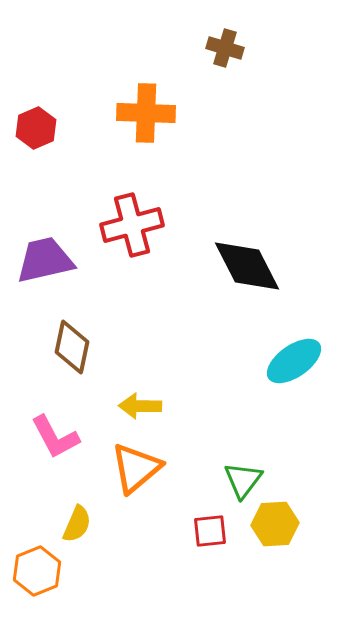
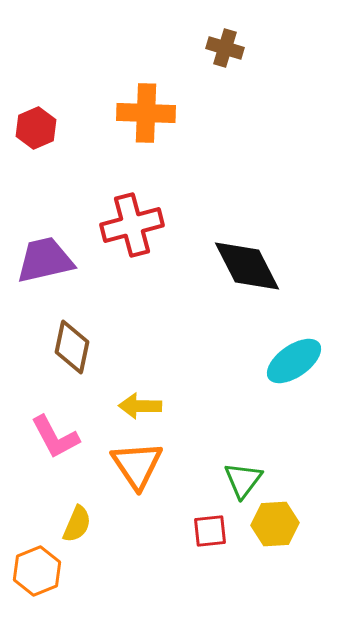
orange triangle: moved 1 px right, 3 px up; rotated 24 degrees counterclockwise
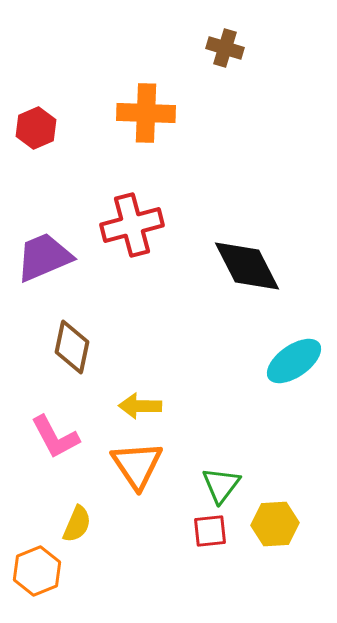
purple trapezoid: moved 1 px left, 3 px up; rotated 10 degrees counterclockwise
green triangle: moved 22 px left, 5 px down
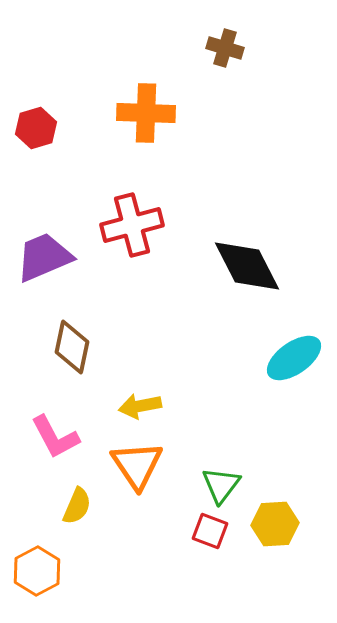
red hexagon: rotated 6 degrees clockwise
cyan ellipse: moved 3 px up
yellow arrow: rotated 12 degrees counterclockwise
yellow semicircle: moved 18 px up
red square: rotated 27 degrees clockwise
orange hexagon: rotated 6 degrees counterclockwise
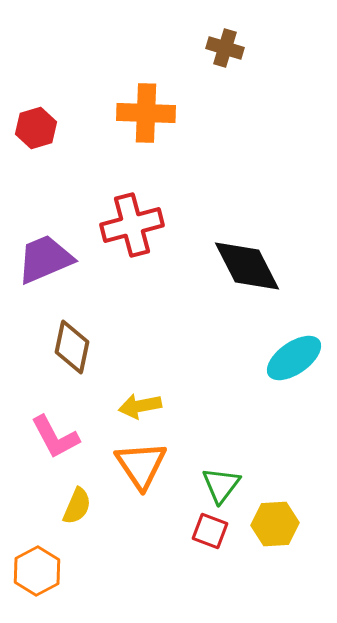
purple trapezoid: moved 1 px right, 2 px down
orange triangle: moved 4 px right
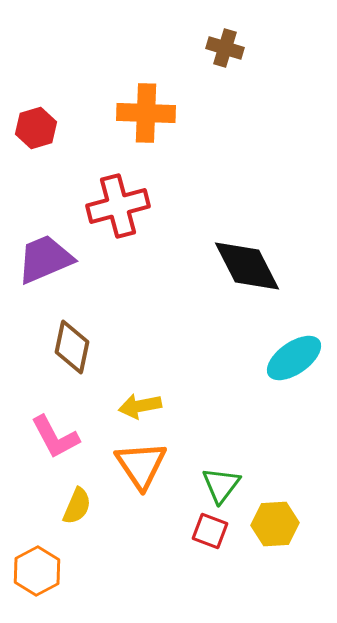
red cross: moved 14 px left, 19 px up
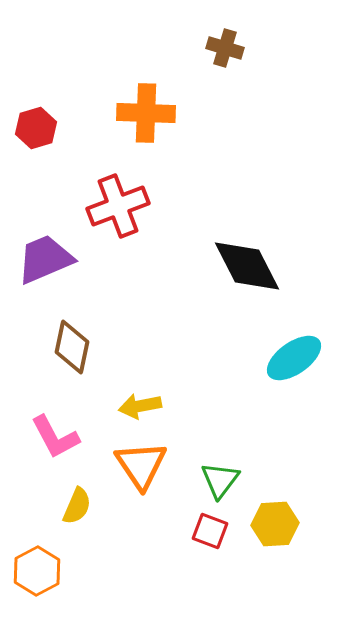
red cross: rotated 6 degrees counterclockwise
green triangle: moved 1 px left, 5 px up
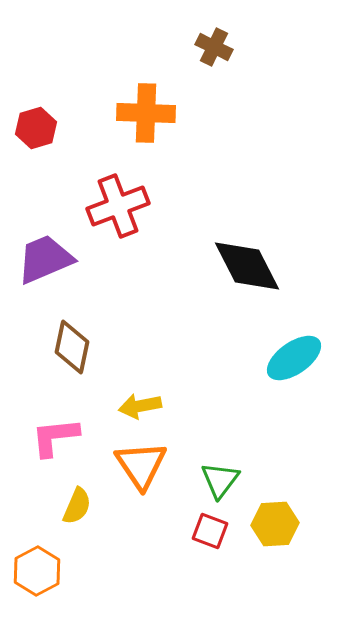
brown cross: moved 11 px left, 1 px up; rotated 9 degrees clockwise
pink L-shape: rotated 112 degrees clockwise
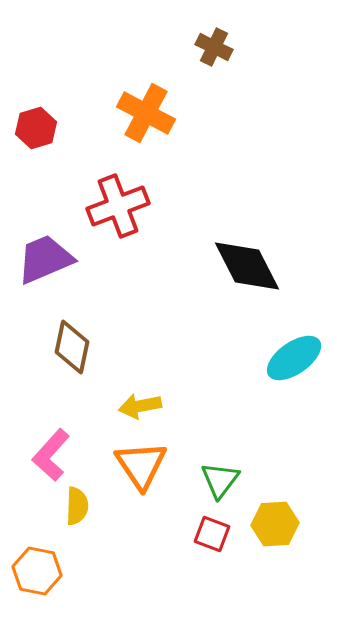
orange cross: rotated 26 degrees clockwise
pink L-shape: moved 4 px left, 18 px down; rotated 42 degrees counterclockwise
yellow semicircle: rotated 21 degrees counterclockwise
red square: moved 2 px right, 3 px down
orange hexagon: rotated 21 degrees counterclockwise
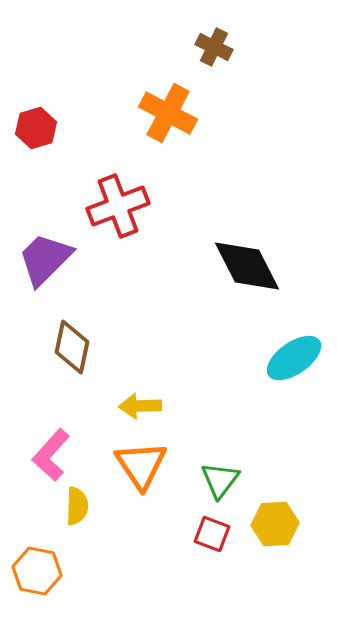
orange cross: moved 22 px right
purple trapezoid: rotated 22 degrees counterclockwise
yellow arrow: rotated 9 degrees clockwise
